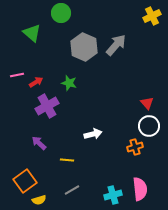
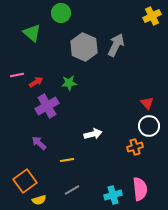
gray arrow: rotated 15 degrees counterclockwise
green star: rotated 21 degrees counterclockwise
yellow line: rotated 16 degrees counterclockwise
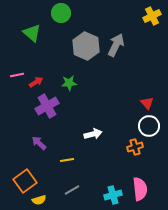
gray hexagon: moved 2 px right, 1 px up
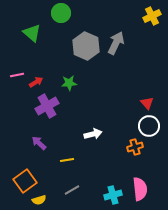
gray arrow: moved 2 px up
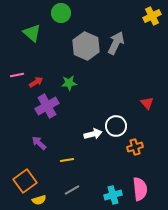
white circle: moved 33 px left
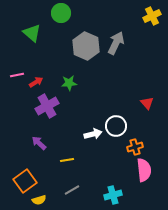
pink semicircle: moved 4 px right, 19 px up
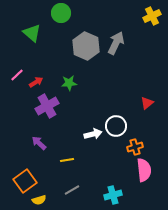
pink line: rotated 32 degrees counterclockwise
red triangle: rotated 32 degrees clockwise
